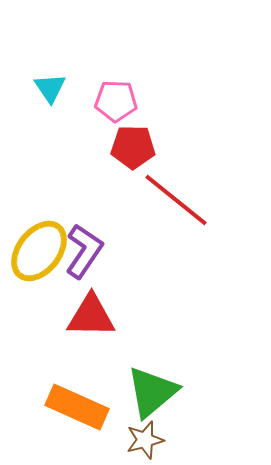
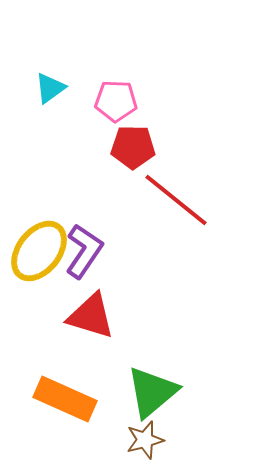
cyan triangle: rotated 28 degrees clockwise
red triangle: rotated 16 degrees clockwise
orange rectangle: moved 12 px left, 8 px up
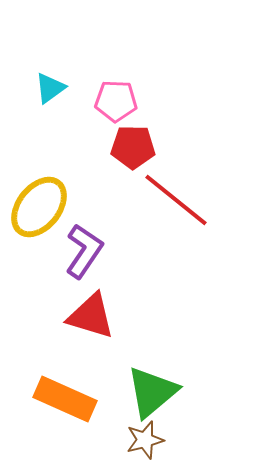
yellow ellipse: moved 44 px up
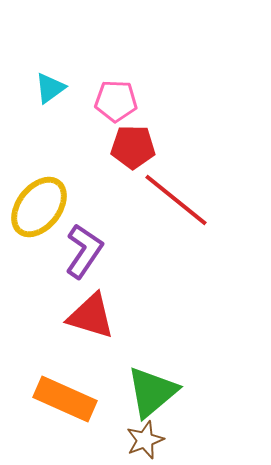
brown star: rotated 6 degrees counterclockwise
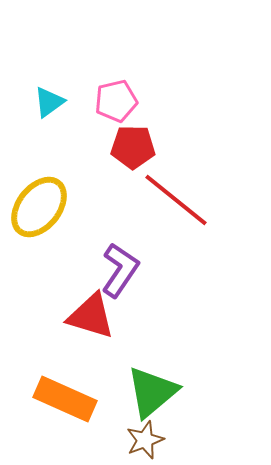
cyan triangle: moved 1 px left, 14 px down
pink pentagon: rotated 15 degrees counterclockwise
purple L-shape: moved 36 px right, 19 px down
